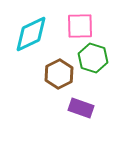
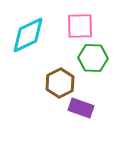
cyan diamond: moved 3 px left, 1 px down
green hexagon: rotated 16 degrees counterclockwise
brown hexagon: moved 1 px right, 9 px down
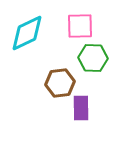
cyan diamond: moved 1 px left, 2 px up
brown hexagon: rotated 20 degrees clockwise
purple rectangle: rotated 70 degrees clockwise
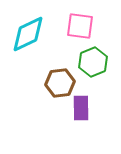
pink square: rotated 8 degrees clockwise
cyan diamond: moved 1 px right, 1 px down
green hexagon: moved 4 px down; rotated 24 degrees counterclockwise
